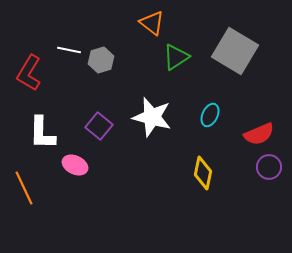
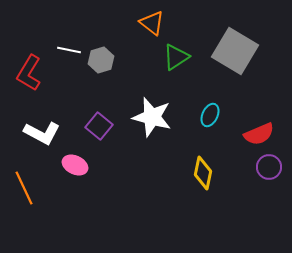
white L-shape: rotated 63 degrees counterclockwise
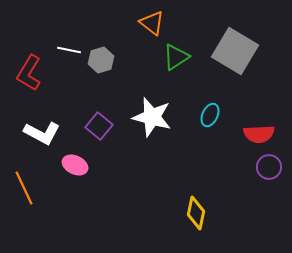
red semicircle: rotated 20 degrees clockwise
yellow diamond: moved 7 px left, 40 px down
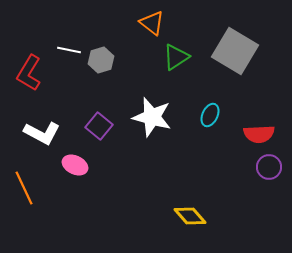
yellow diamond: moved 6 px left, 3 px down; rotated 52 degrees counterclockwise
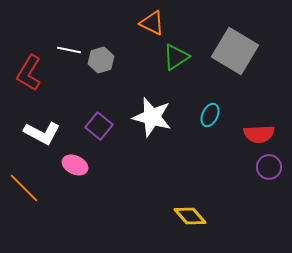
orange triangle: rotated 12 degrees counterclockwise
orange line: rotated 20 degrees counterclockwise
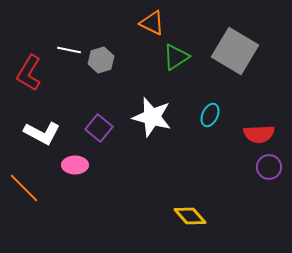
purple square: moved 2 px down
pink ellipse: rotated 25 degrees counterclockwise
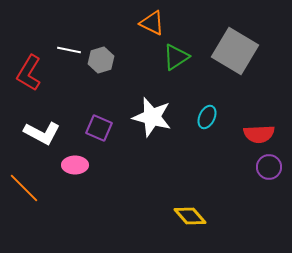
cyan ellipse: moved 3 px left, 2 px down
purple square: rotated 16 degrees counterclockwise
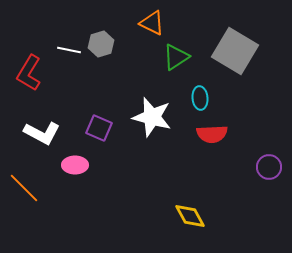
gray hexagon: moved 16 px up
cyan ellipse: moved 7 px left, 19 px up; rotated 30 degrees counterclockwise
red semicircle: moved 47 px left
yellow diamond: rotated 12 degrees clockwise
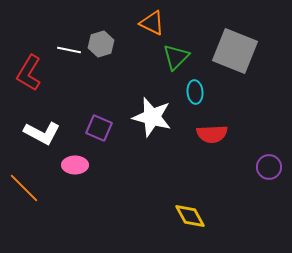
gray square: rotated 9 degrees counterclockwise
green triangle: rotated 12 degrees counterclockwise
cyan ellipse: moved 5 px left, 6 px up
